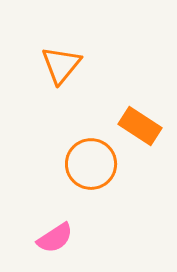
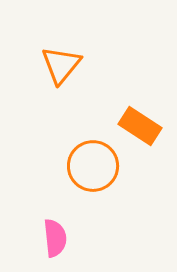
orange circle: moved 2 px right, 2 px down
pink semicircle: rotated 63 degrees counterclockwise
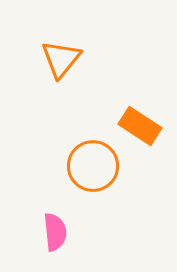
orange triangle: moved 6 px up
pink semicircle: moved 6 px up
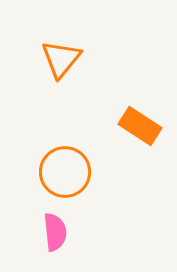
orange circle: moved 28 px left, 6 px down
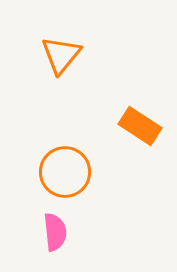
orange triangle: moved 4 px up
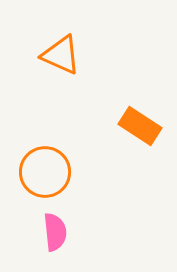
orange triangle: rotated 45 degrees counterclockwise
orange circle: moved 20 px left
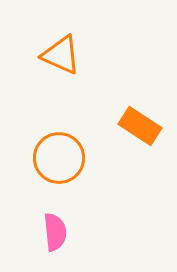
orange circle: moved 14 px right, 14 px up
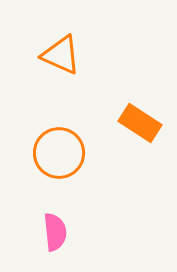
orange rectangle: moved 3 px up
orange circle: moved 5 px up
